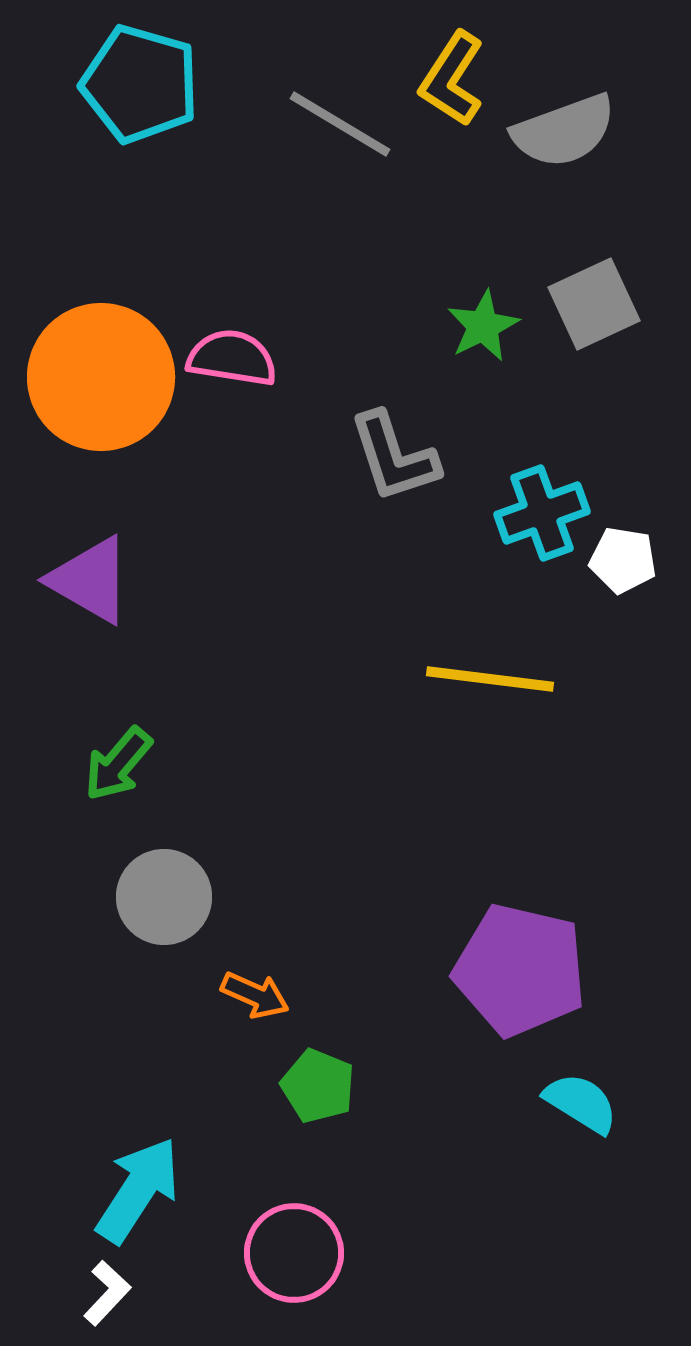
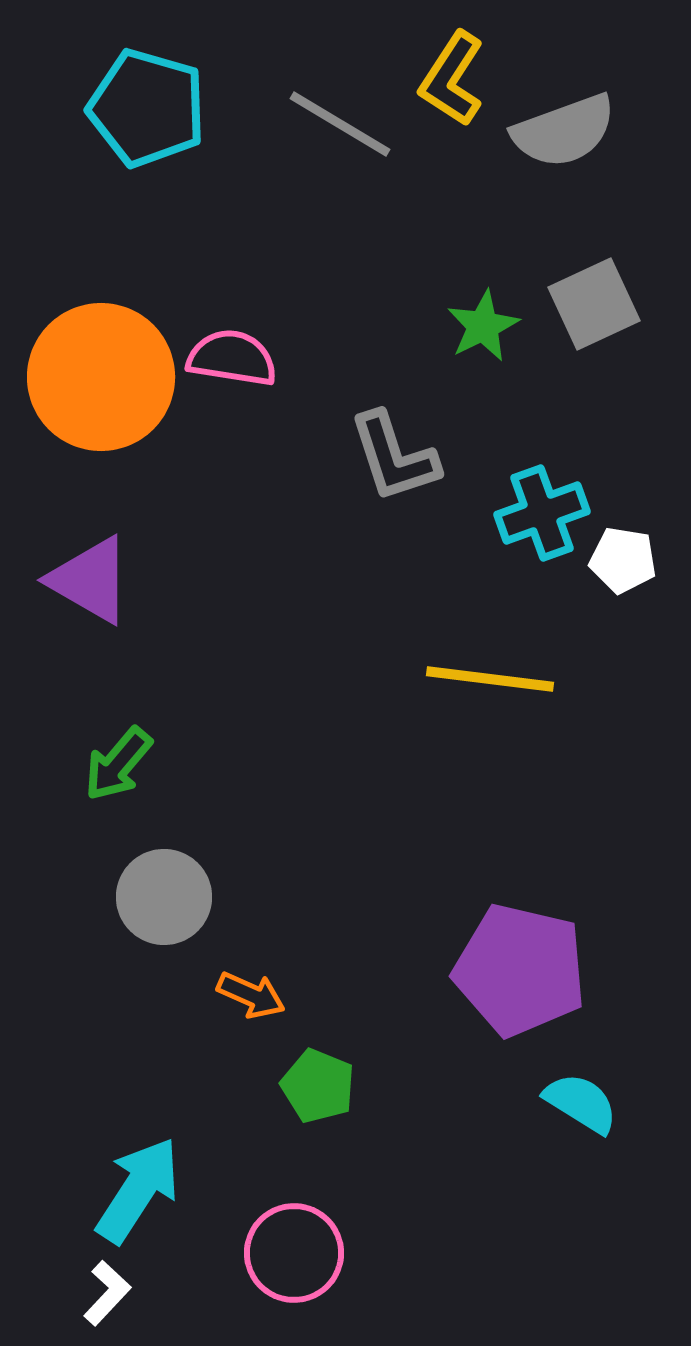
cyan pentagon: moved 7 px right, 24 px down
orange arrow: moved 4 px left
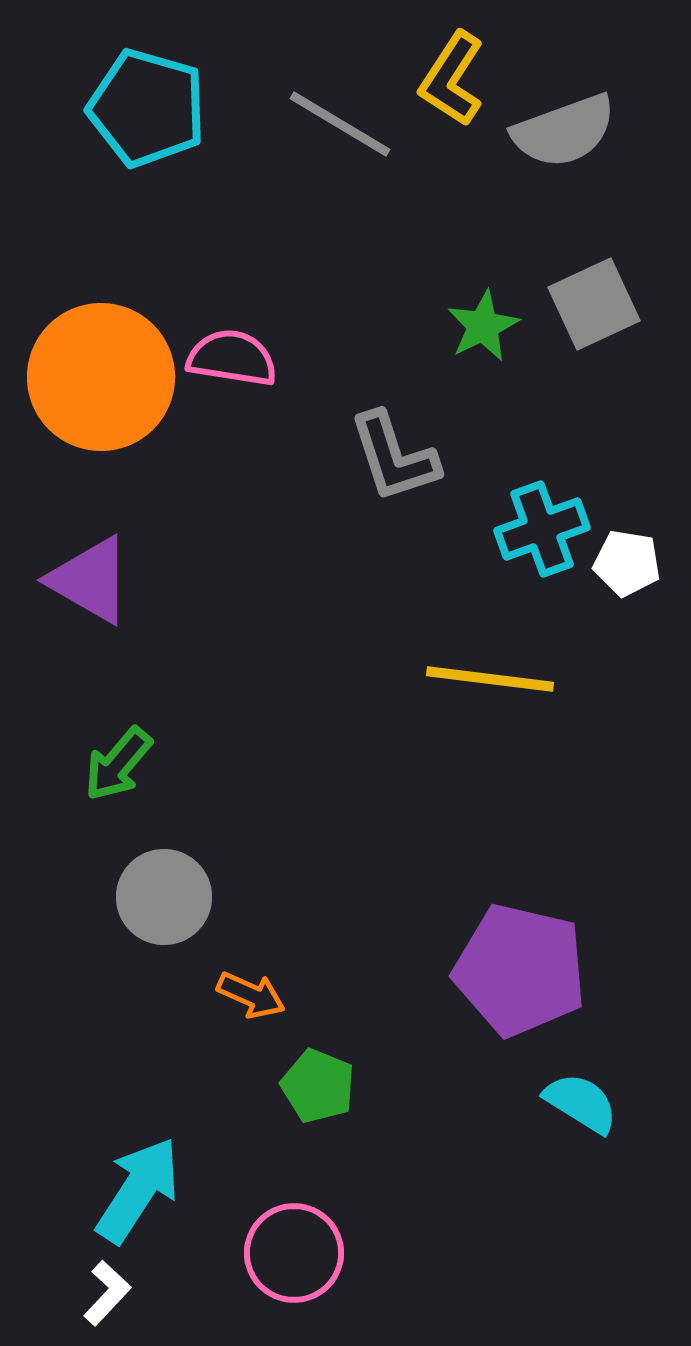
cyan cross: moved 16 px down
white pentagon: moved 4 px right, 3 px down
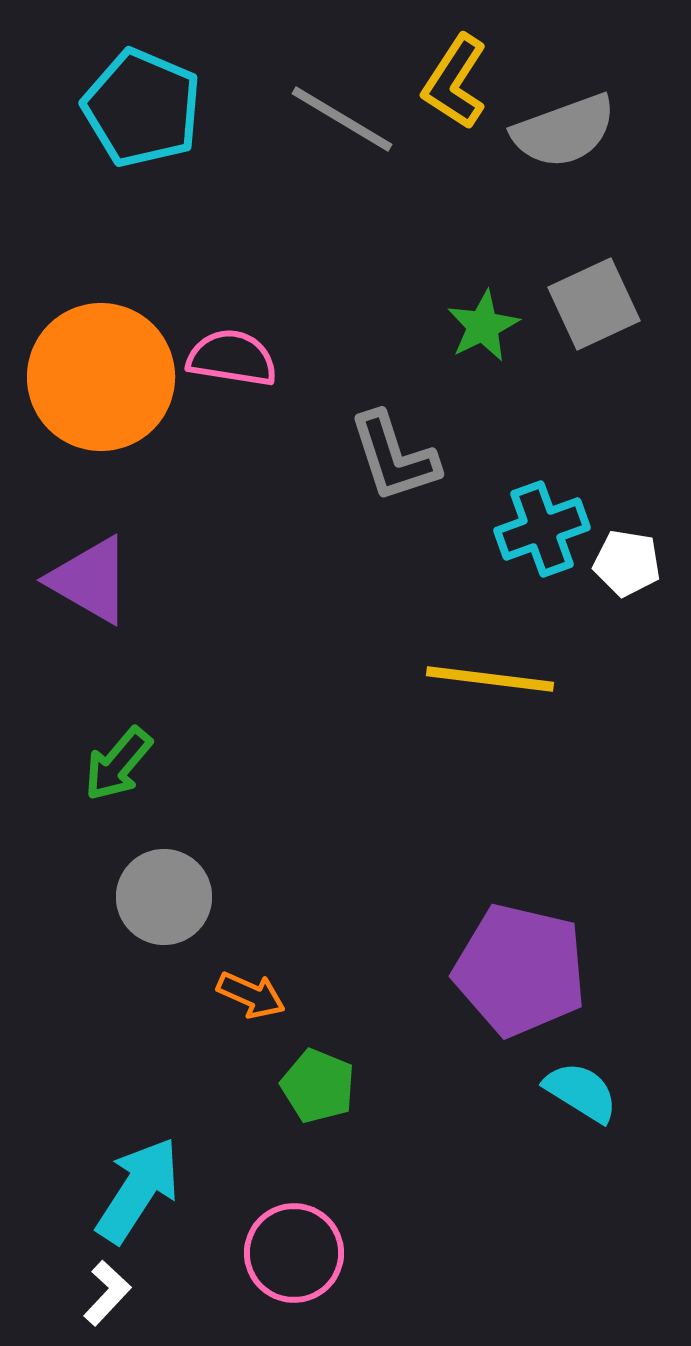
yellow L-shape: moved 3 px right, 3 px down
cyan pentagon: moved 5 px left; rotated 7 degrees clockwise
gray line: moved 2 px right, 5 px up
cyan semicircle: moved 11 px up
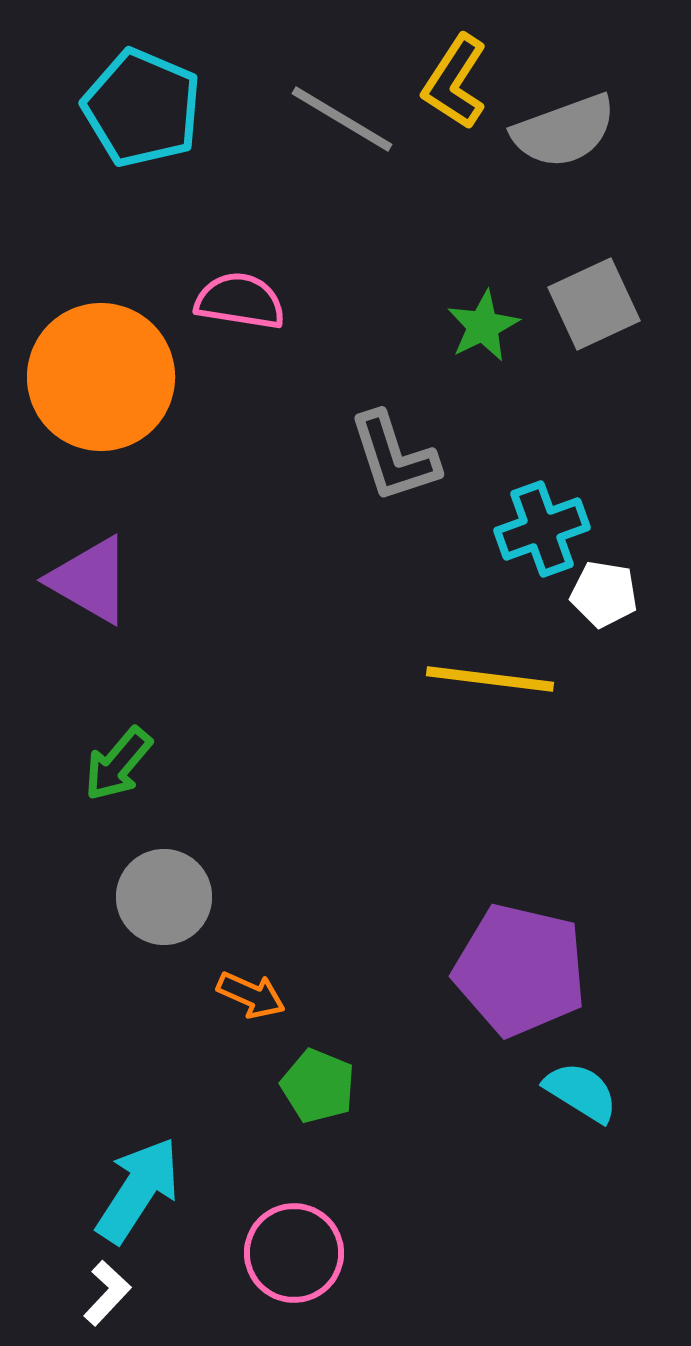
pink semicircle: moved 8 px right, 57 px up
white pentagon: moved 23 px left, 31 px down
